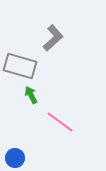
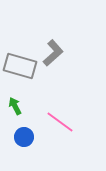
gray L-shape: moved 15 px down
green arrow: moved 16 px left, 11 px down
blue circle: moved 9 px right, 21 px up
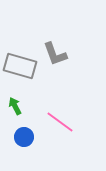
gray L-shape: moved 2 px right, 1 px down; rotated 112 degrees clockwise
